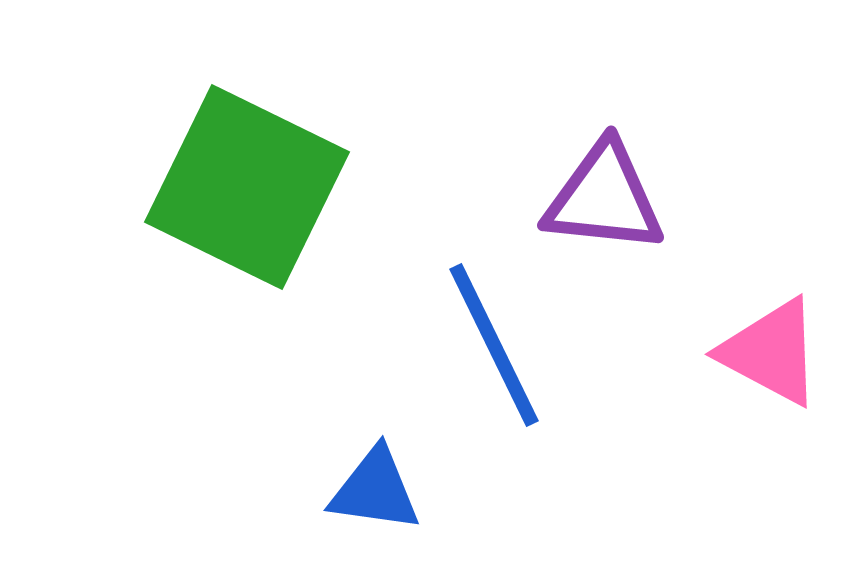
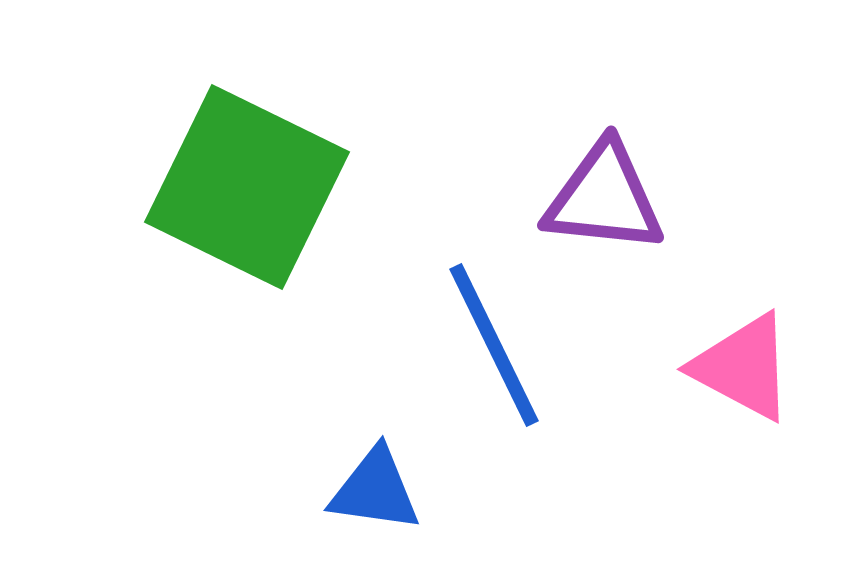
pink triangle: moved 28 px left, 15 px down
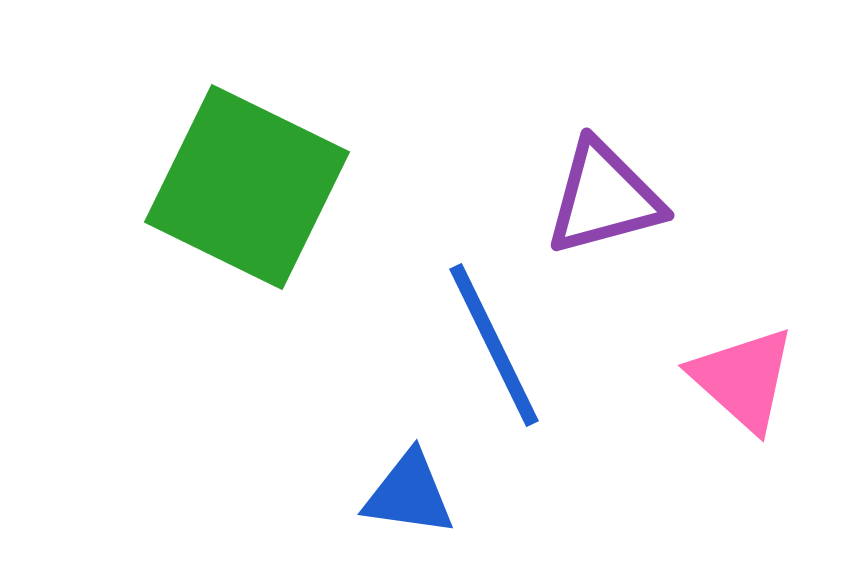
purple triangle: rotated 21 degrees counterclockwise
pink triangle: moved 12 px down; rotated 14 degrees clockwise
blue triangle: moved 34 px right, 4 px down
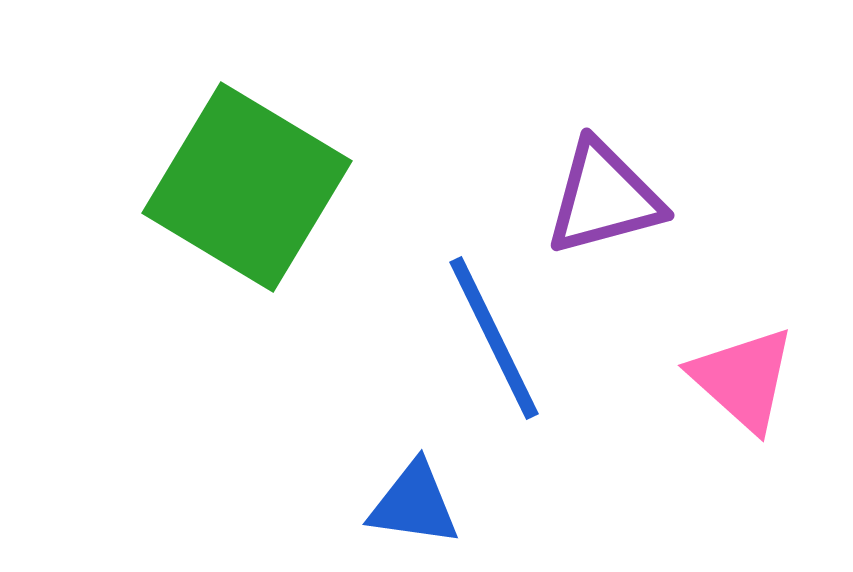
green square: rotated 5 degrees clockwise
blue line: moved 7 px up
blue triangle: moved 5 px right, 10 px down
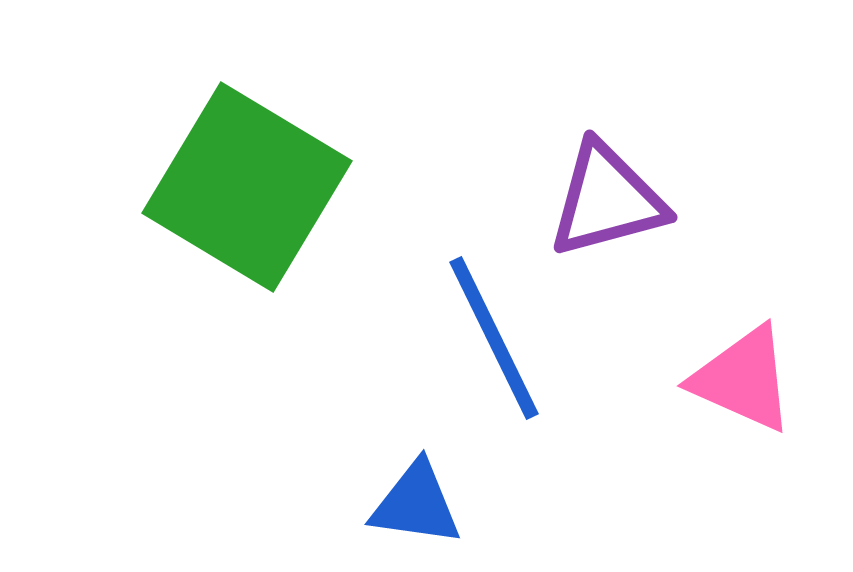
purple triangle: moved 3 px right, 2 px down
pink triangle: rotated 18 degrees counterclockwise
blue triangle: moved 2 px right
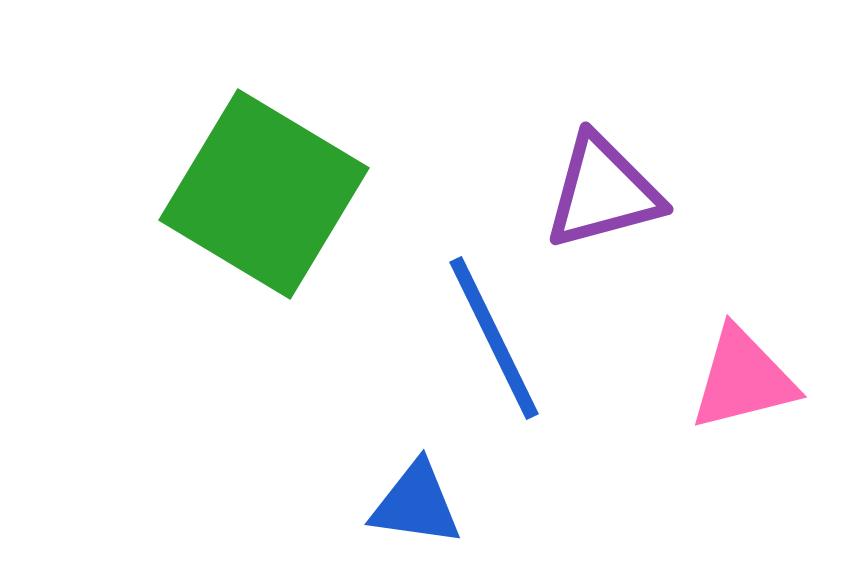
green square: moved 17 px right, 7 px down
purple triangle: moved 4 px left, 8 px up
pink triangle: rotated 38 degrees counterclockwise
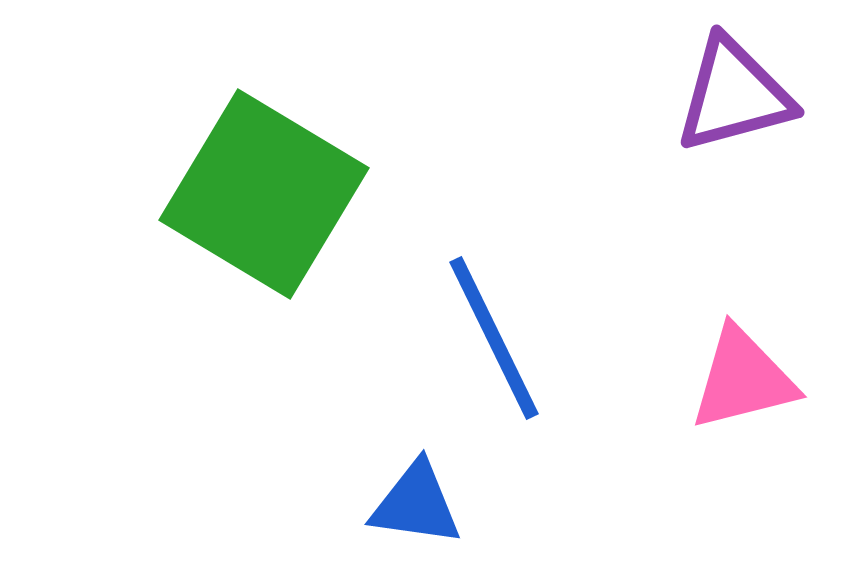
purple triangle: moved 131 px right, 97 px up
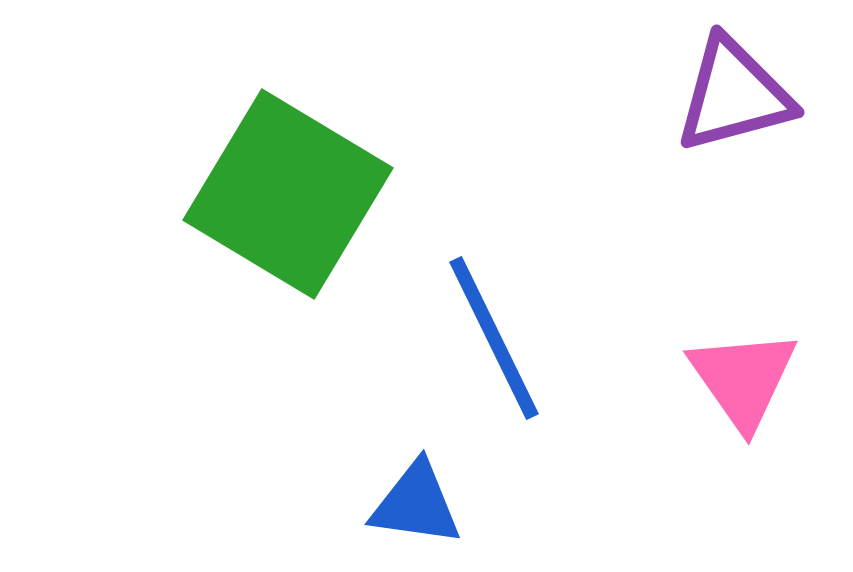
green square: moved 24 px right
pink triangle: rotated 51 degrees counterclockwise
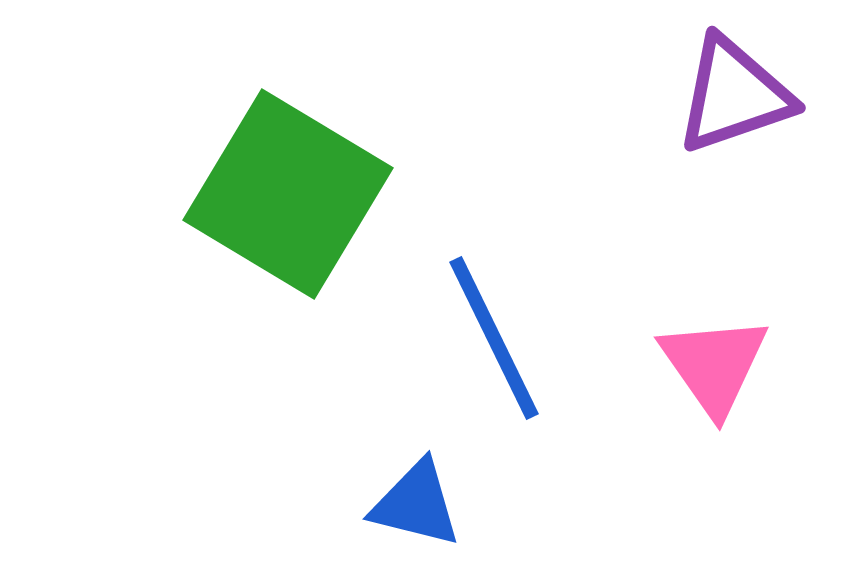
purple triangle: rotated 4 degrees counterclockwise
pink triangle: moved 29 px left, 14 px up
blue triangle: rotated 6 degrees clockwise
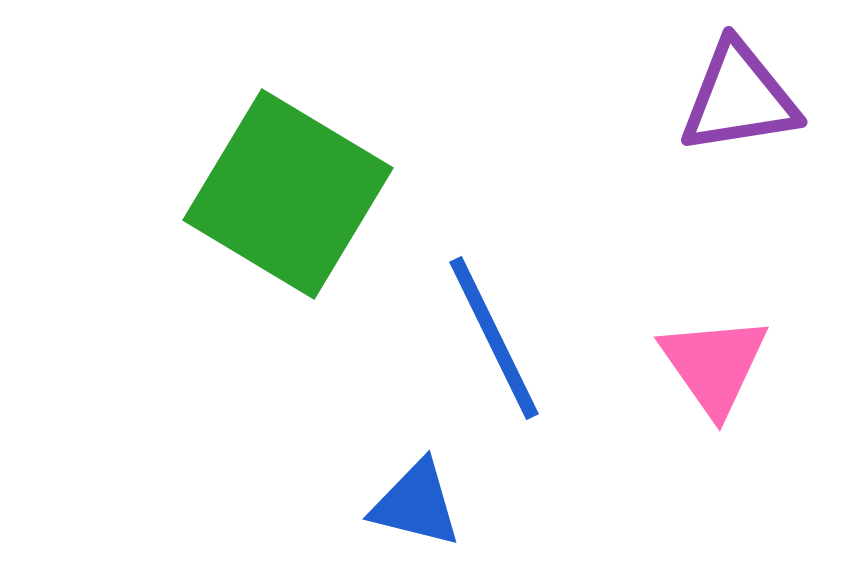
purple triangle: moved 5 px right, 3 px down; rotated 10 degrees clockwise
